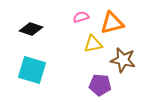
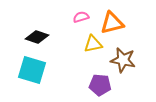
black diamond: moved 6 px right, 8 px down
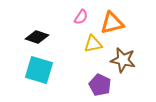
pink semicircle: rotated 140 degrees clockwise
cyan square: moved 7 px right
purple pentagon: rotated 20 degrees clockwise
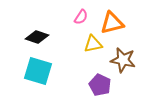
cyan square: moved 1 px left, 1 px down
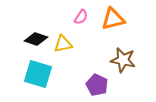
orange triangle: moved 1 px right, 4 px up
black diamond: moved 1 px left, 2 px down
yellow triangle: moved 30 px left
cyan square: moved 3 px down
purple pentagon: moved 3 px left
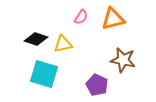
cyan square: moved 6 px right
